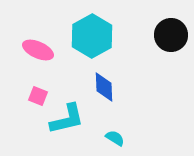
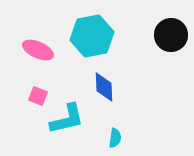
cyan hexagon: rotated 18 degrees clockwise
cyan semicircle: rotated 66 degrees clockwise
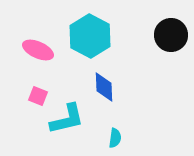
cyan hexagon: moved 2 px left; rotated 21 degrees counterclockwise
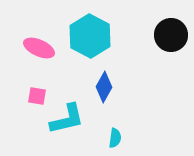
pink ellipse: moved 1 px right, 2 px up
blue diamond: rotated 32 degrees clockwise
pink square: moved 1 px left; rotated 12 degrees counterclockwise
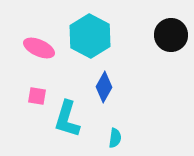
cyan L-shape: rotated 120 degrees clockwise
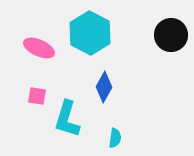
cyan hexagon: moved 3 px up
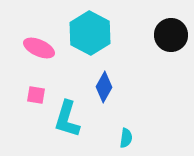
pink square: moved 1 px left, 1 px up
cyan semicircle: moved 11 px right
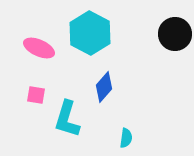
black circle: moved 4 px right, 1 px up
blue diamond: rotated 12 degrees clockwise
